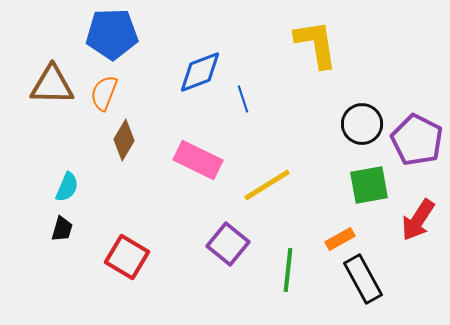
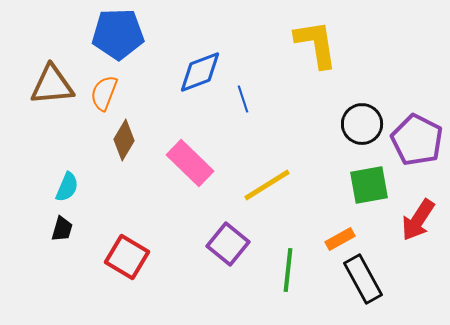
blue pentagon: moved 6 px right
brown triangle: rotated 6 degrees counterclockwise
pink rectangle: moved 8 px left, 3 px down; rotated 18 degrees clockwise
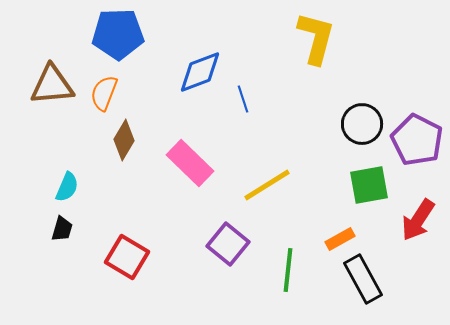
yellow L-shape: moved 6 px up; rotated 24 degrees clockwise
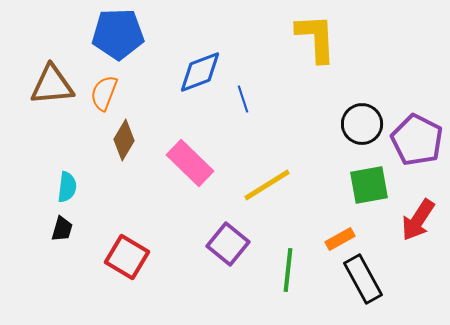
yellow L-shape: rotated 18 degrees counterclockwise
cyan semicircle: rotated 16 degrees counterclockwise
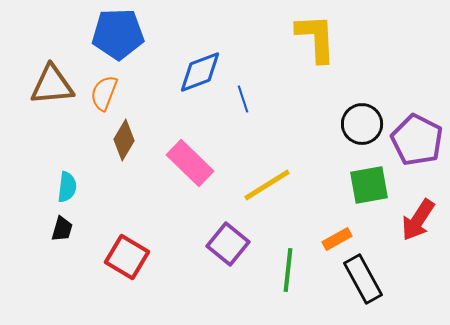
orange rectangle: moved 3 px left
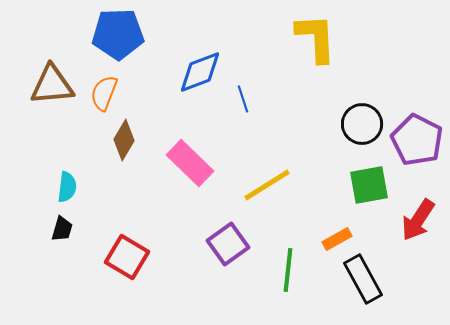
purple square: rotated 15 degrees clockwise
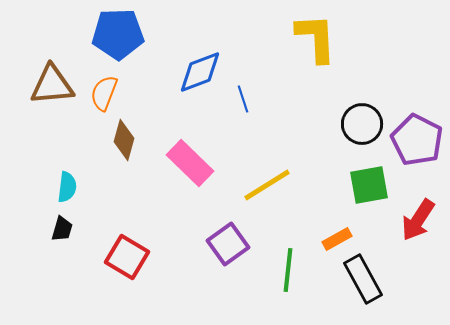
brown diamond: rotated 15 degrees counterclockwise
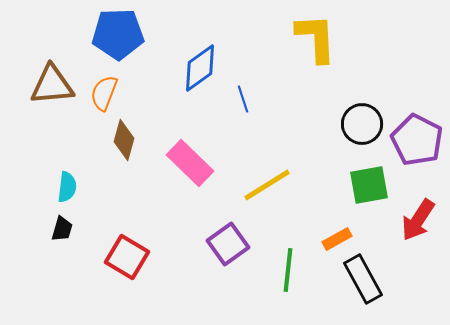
blue diamond: moved 4 px up; rotated 15 degrees counterclockwise
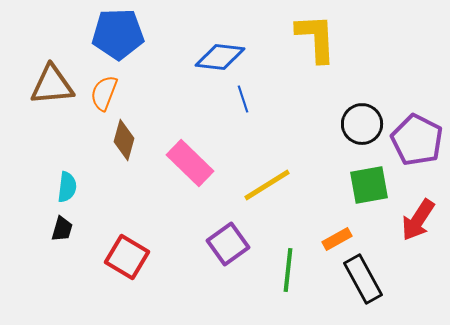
blue diamond: moved 20 px right, 11 px up; rotated 42 degrees clockwise
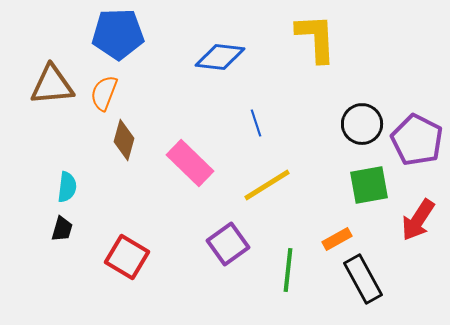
blue line: moved 13 px right, 24 px down
